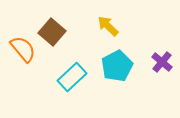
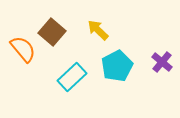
yellow arrow: moved 10 px left, 4 px down
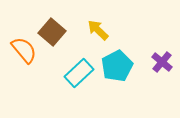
orange semicircle: moved 1 px right, 1 px down
cyan rectangle: moved 7 px right, 4 px up
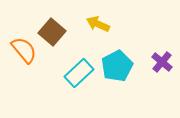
yellow arrow: moved 6 px up; rotated 20 degrees counterclockwise
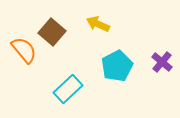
cyan rectangle: moved 11 px left, 16 px down
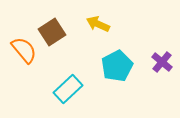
brown square: rotated 16 degrees clockwise
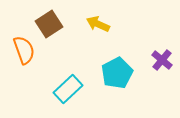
brown square: moved 3 px left, 8 px up
orange semicircle: rotated 20 degrees clockwise
purple cross: moved 2 px up
cyan pentagon: moved 7 px down
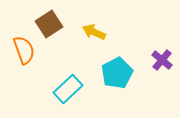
yellow arrow: moved 4 px left, 8 px down
